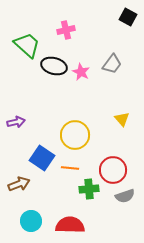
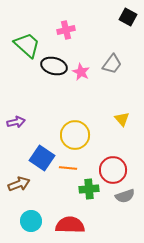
orange line: moved 2 px left
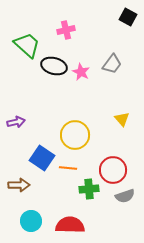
brown arrow: moved 1 px down; rotated 20 degrees clockwise
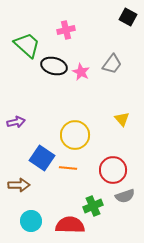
green cross: moved 4 px right, 17 px down; rotated 18 degrees counterclockwise
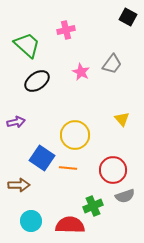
black ellipse: moved 17 px left, 15 px down; rotated 50 degrees counterclockwise
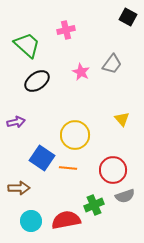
brown arrow: moved 3 px down
green cross: moved 1 px right, 1 px up
red semicircle: moved 4 px left, 5 px up; rotated 12 degrees counterclockwise
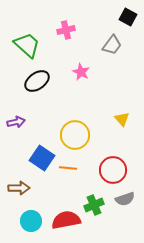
gray trapezoid: moved 19 px up
gray semicircle: moved 3 px down
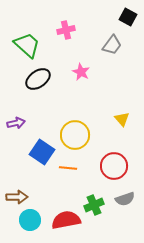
black ellipse: moved 1 px right, 2 px up
purple arrow: moved 1 px down
blue square: moved 6 px up
red circle: moved 1 px right, 4 px up
brown arrow: moved 2 px left, 9 px down
cyan circle: moved 1 px left, 1 px up
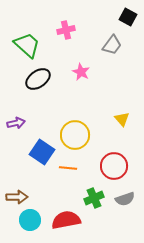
green cross: moved 7 px up
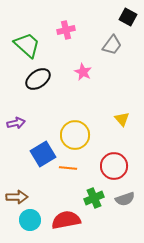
pink star: moved 2 px right
blue square: moved 1 px right, 2 px down; rotated 25 degrees clockwise
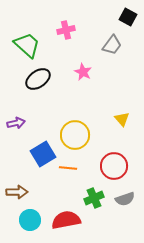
brown arrow: moved 5 px up
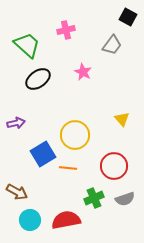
brown arrow: rotated 30 degrees clockwise
